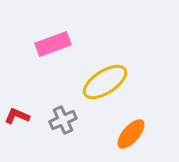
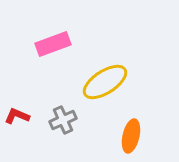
orange ellipse: moved 2 px down; rotated 28 degrees counterclockwise
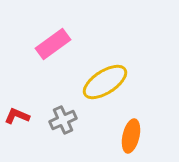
pink rectangle: rotated 16 degrees counterclockwise
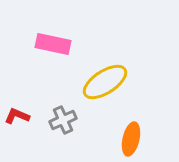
pink rectangle: rotated 48 degrees clockwise
orange ellipse: moved 3 px down
